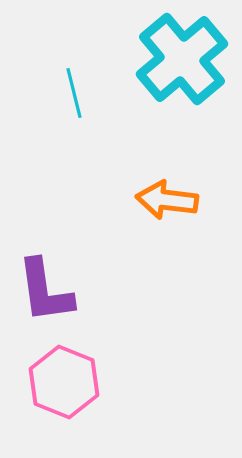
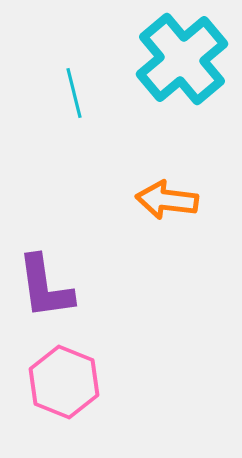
purple L-shape: moved 4 px up
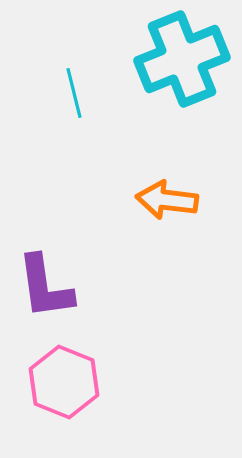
cyan cross: rotated 18 degrees clockwise
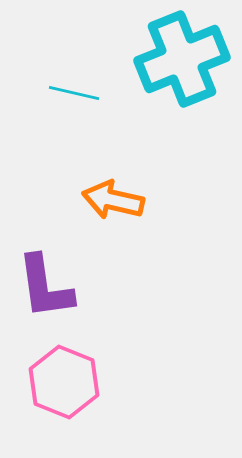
cyan line: rotated 63 degrees counterclockwise
orange arrow: moved 54 px left; rotated 6 degrees clockwise
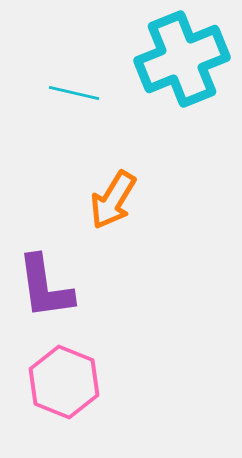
orange arrow: rotated 72 degrees counterclockwise
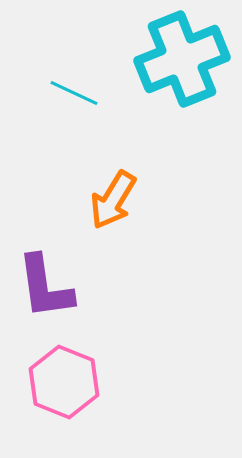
cyan line: rotated 12 degrees clockwise
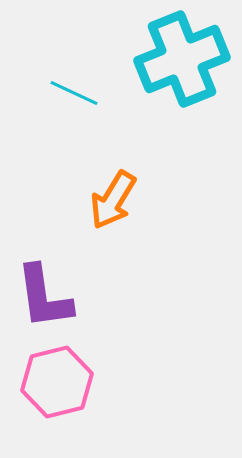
purple L-shape: moved 1 px left, 10 px down
pink hexagon: moved 7 px left; rotated 24 degrees clockwise
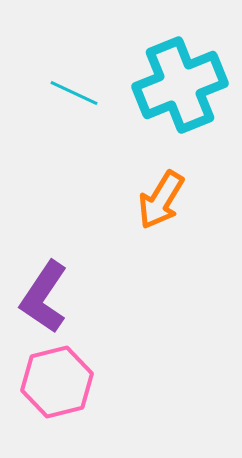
cyan cross: moved 2 px left, 26 px down
orange arrow: moved 48 px right
purple L-shape: rotated 42 degrees clockwise
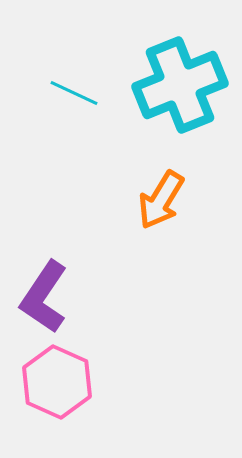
pink hexagon: rotated 22 degrees counterclockwise
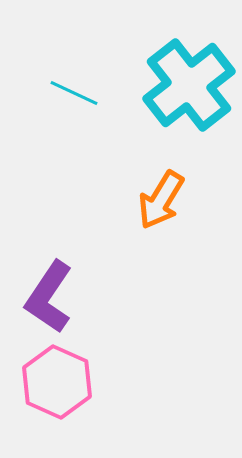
cyan cross: moved 9 px right; rotated 16 degrees counterclockwise
purple L-shape: moved 5 px right
